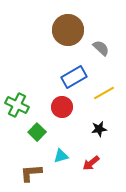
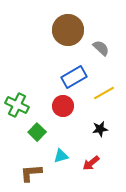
red circle: moved 1 px right, 1 px up
black star: moved 1 px right
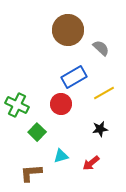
red circle: moved 2 px left, 2 px up
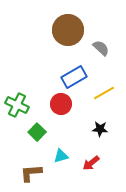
black star: rotated 14 degrees clockwise
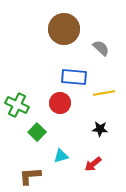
brown circle: moved 4 px left, 1 px up
blue rectangle: rotated 35 degrees clockwise
yellow line: rotated 20 degrees clockwise
red circle: moved 1 px left, 1 px up
red arrow: moved 2 px right, 1 px down
brown L-shape: moved 1 px left, 3 px down
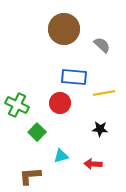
gray semicircle: moved 1 px right, 3 px up
red arrow: rotated 42 degrees clockwise
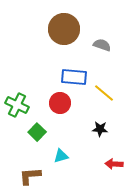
gray semicircle: rotated 24 degrees counterclockwise
yellow line: rotated 50 degrees clockwise
red arrow: moved 21 px right
